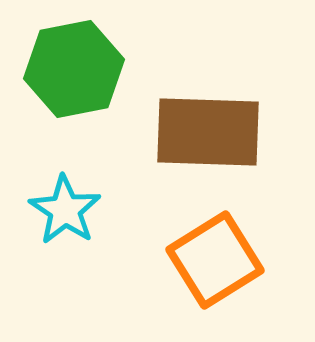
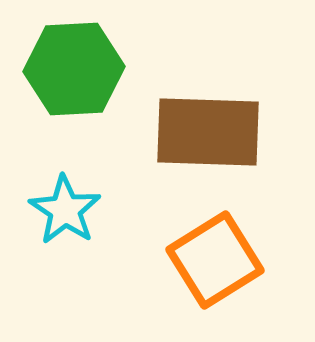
green hexagon: rotated 8 degrees clockwise
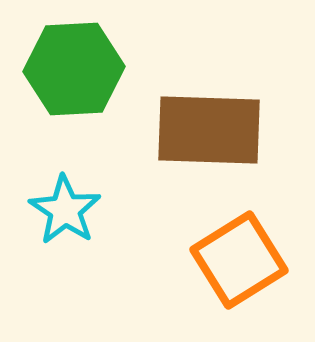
brown rectangle: moved 1 px right, 2 px up
orange square: moved 24 px right
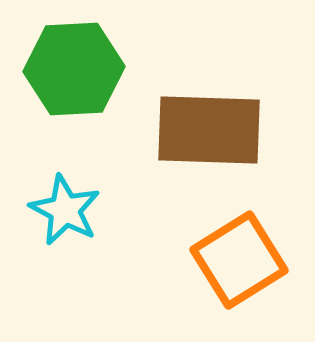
cyan star: rotated 6 degrees counterclockwise
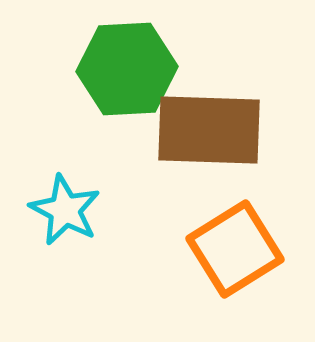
green hexagon: moved 53 px right
orange square: moved 4 px left, 11 px up
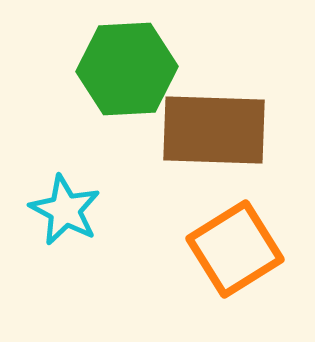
brown rectangle: moved 5 px right
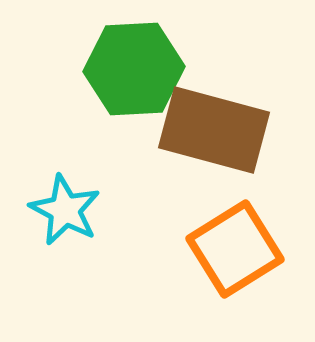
green hexagon: moved 7 px right
brown rectangle: rotated 13 degrees clockwise
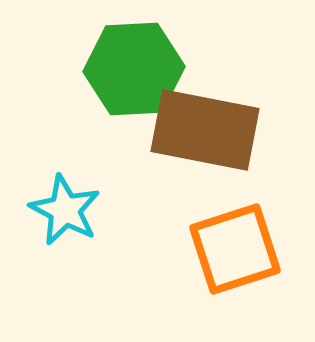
brown rectangle: moved 9 px left; rotated 4 degrees counterclockwise
orange square: rotated 14 degrees clockwise
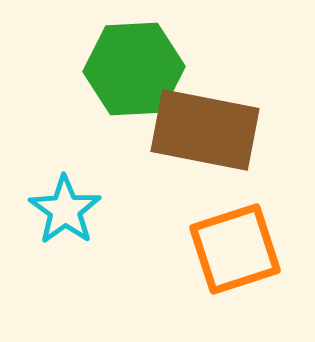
cyan star: rotated 8 degrees clockwise
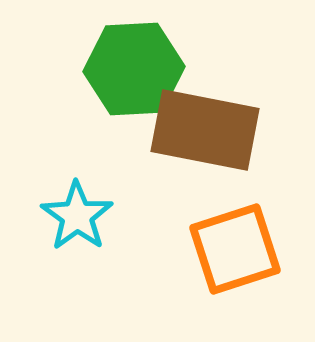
cyan star: moved 12 px right, 6 px down
